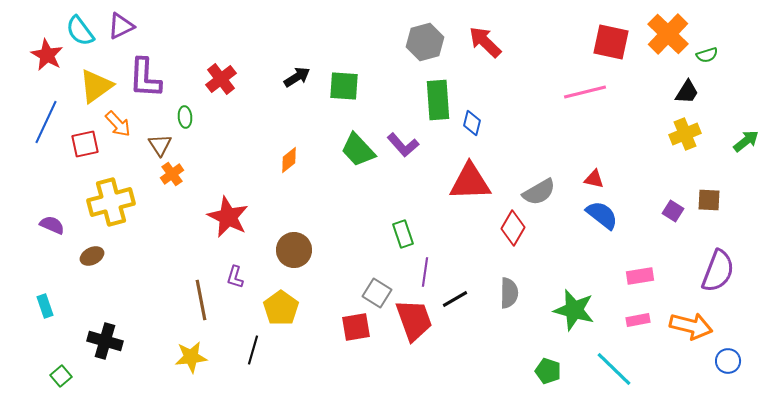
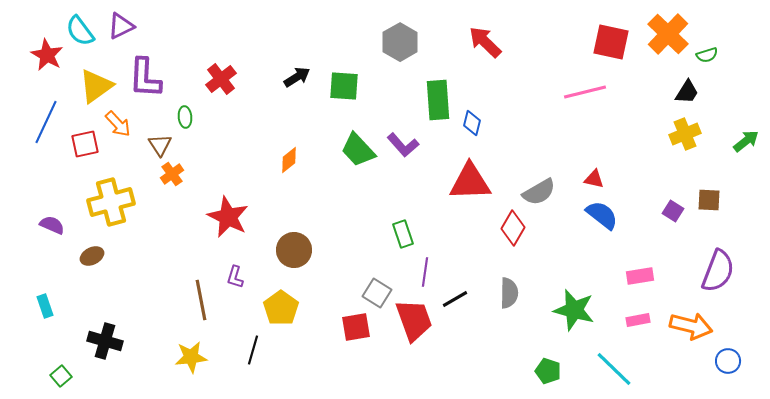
gray hexagon at (425, 42): moved 25 px left; rotated 15 degrees counterclockwise
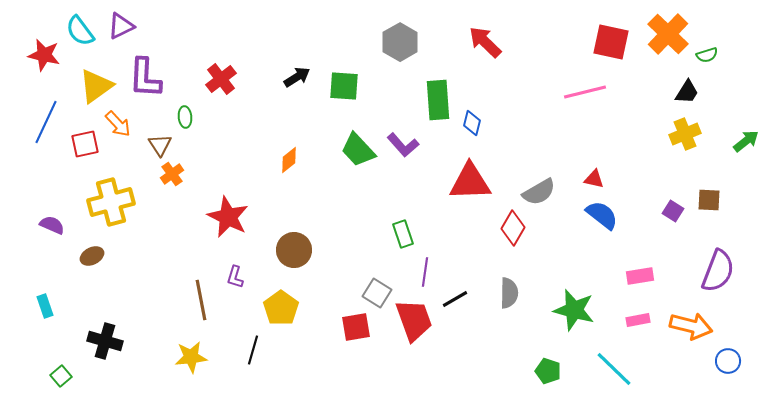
red star at (47, 55): moved 3 px left; rotated 16 degrees counterclockwise
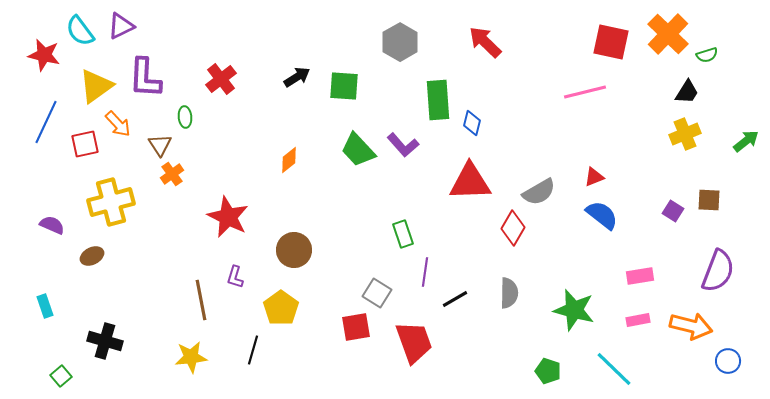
red triangle at (594, 179): moved 2 px up; rotated 35 degrees counterclockwise
red trapezoid at (414, 320): moved 22 px down
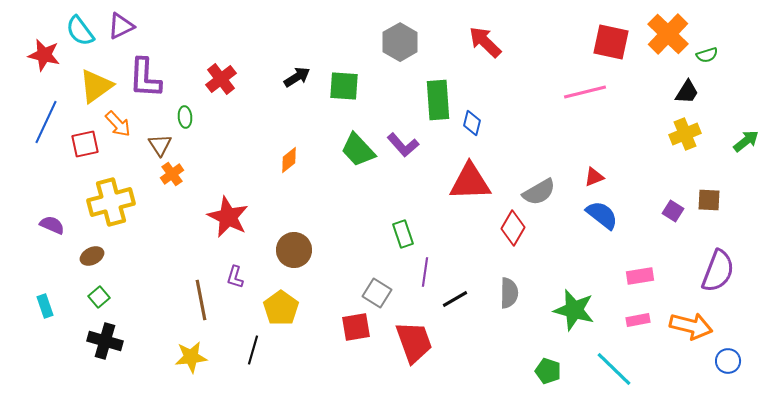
green square at (61, 376): moved 38 px right, 79 px up
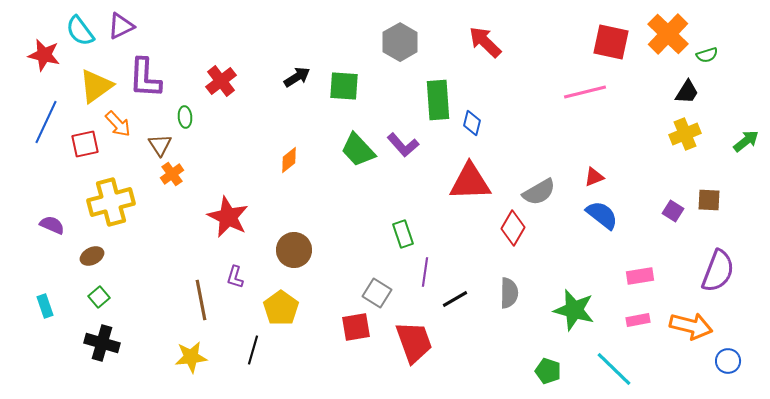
red cross at (221, 79): moved 2 px down
black cross at (105, 341): moved 3 px left, 2 px down
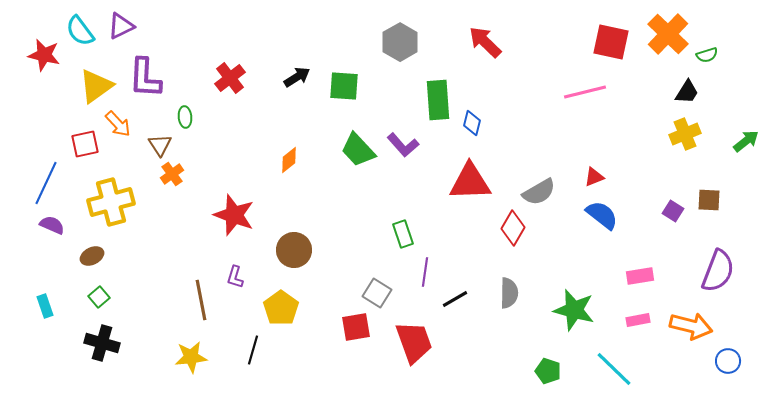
red cross at (221, 81): moved 9 px right, 3 px up
blue line at (46, 122): moved 61 px down
red star at (228, 217): moved 6 px right, 2 px up; rotated 6 degrees counterclockwise
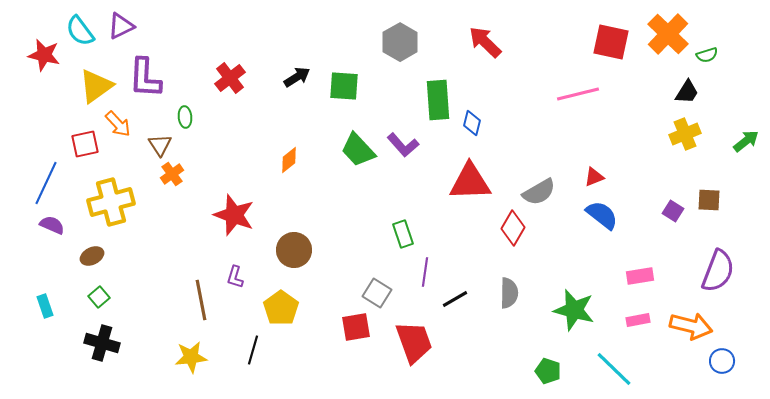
pink line at (585, 92): moved 7 px left, 2 px down
blue circle at (728, 361): moved 6 px left
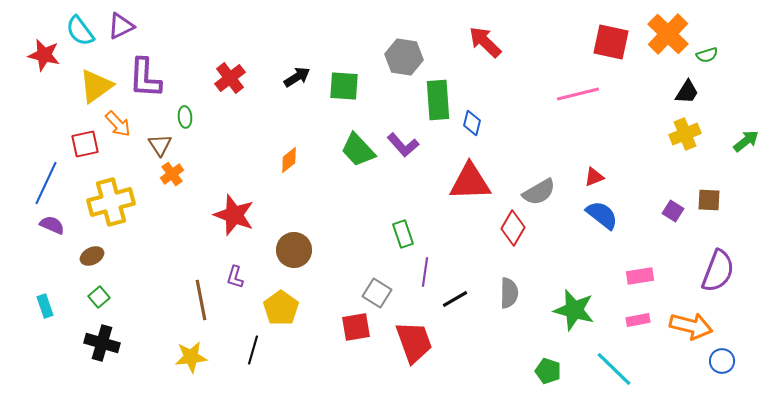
gray hexagon at (400, 42): moved 4 px right, 15 px down; rotated 21 degrees counterclockwise
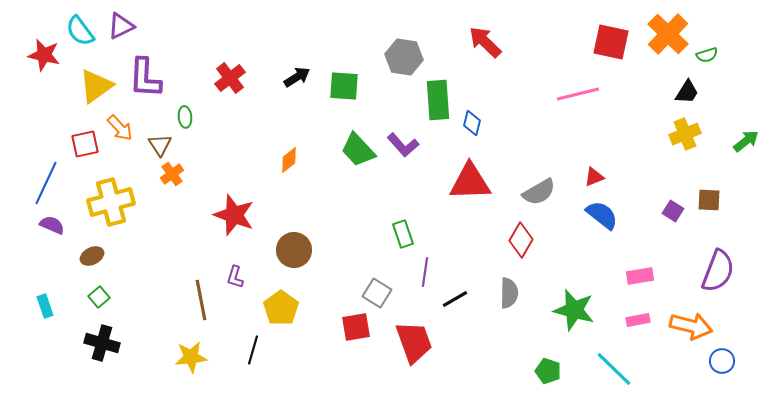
orange arrow at (118, 124): moved 2 px right, 4 px down
red diamond at (513, 228): moved 8 px right, 12 px down
